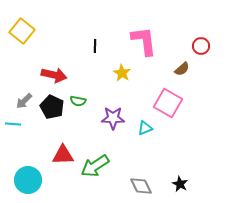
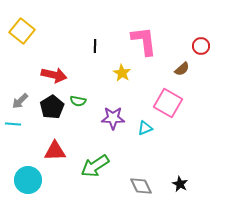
gray arrow: moved 4 px left
black pentagon: rotated 15 degrees clockwise
red triangle: moved 8 px left, 4 px up
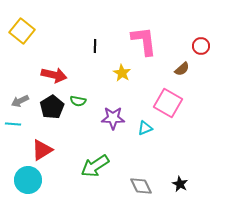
gray arrow: rotated 18 degrees clockwise
red triangle: moved 13 px left, 1 px up; rotated 30 degrees counterclockwise
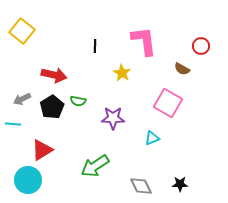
brown semicircle: rotated 70 degrees clockwise
gray arrow: moved 2 px right, 2 px up
cyan triangle: moved 7 px right, 10 px down
black star: rotated 28 degrees counterclockwise
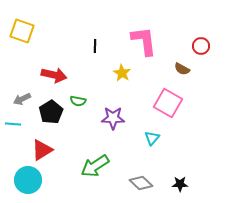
yellow square: rotated 20 degrees counterclockwise
black pentagon: moved 1 px left, 5 px down
cyan triangle: rotated 28 degrees counterclockwise
gray diamond: moved 3 px up; rotated 20 degrees counterclockwise
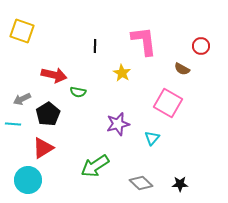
green semicircle: moved 9 px up
black pentagon: moved 3 px left, 2 px down
purple star: moved 5 px right, 6 px down; rotated 15 degrees counterclockwise
red triangle: moved 1 px right, 2 px up
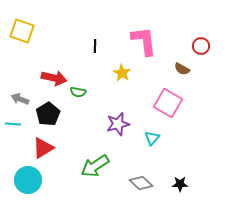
red arrow: moved 3 px down
gray arrow: moved 2 px left; rotated 48 degrees clockwise
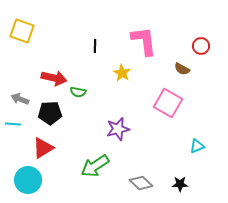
black pentagon: moved 2 px right, 1 px up; rotated 30 degrees clockwise
purple star: moved 5 px down
cyan triangle: moved 45 px right, 8 px down; rotated 28 degrees clockwise
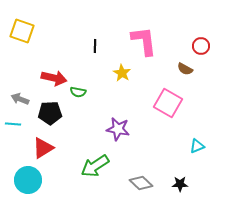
brown semicircle: moved 3 px right
purple star: rotated 25 degrees clockwise
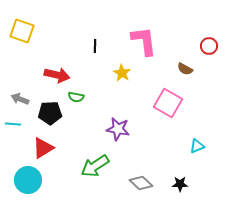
red circle: moved 8 px right
red arrow: moved 3 px right, 3 px up
green semicircle: moved 2 px left, 5 px down
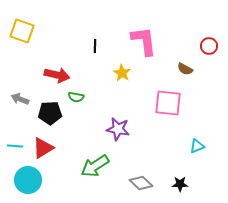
pink square: rotated 24 degrees counterclockwise
cyan line: moved 2 px right, 22 px down
